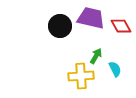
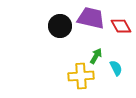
cyan semicircle: moved 1 px right, 1 px up
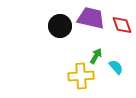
red diamond: moved 1 px right, 1 px up; rotated 10 degrees clockwise
cyan semicircle: moved 1 px up; rotated 14 degrees counterclockwise
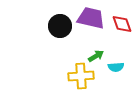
red diamond: moved 1 px up
green arrow: rotated 28 degrees clockwise
cyan semicircle: rotated 126 degrees clockwise
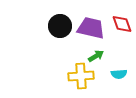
purple trapezoid: moved 10 px down
cyan semicircle: moved 3 px right, 7 px down
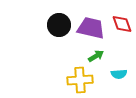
black circle: moved 1 px left, 1 px up
yellow cross: moved 1 px left, 4 px down
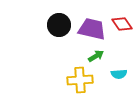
red diamond: rotated 15 degrees counterclockwise
purple trapezoid: moved 1 px right, 1 px down
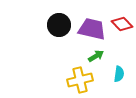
red diamond: rotated 10 degrees counterclockwise
cyan semicircle: rotated 77 degrees counterclockwise
yellow cross: rotated 10 degrees counterclockwise
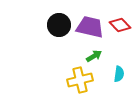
red diamond: moved 2 px left, 1 px down
purple trapezoid: moved 2 px left, 2 px up
green arrow: moved 2 px left
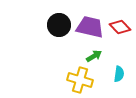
red diamond: moved 2 px down
yellow cross: rotated 30 degrees clockwise
